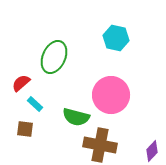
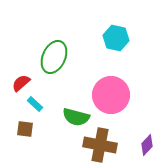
purple diamond: moved 5 px left, 6 px up
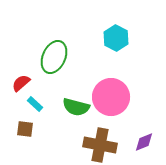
cyan hexagon: rotated 15 degrees clockwise
pink circle: moved 2 px down
green semicircle: moved 10 px up
purple diamond: moved 3 px left, 3 px up; rotated 25 degrees clockwise
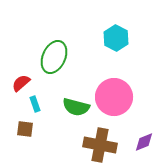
pink circle: moved 3 px right
cyan rectangle: rotated 28 degrees clockwise
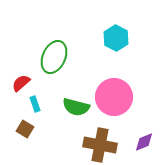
brown square: rotated 24 degrees clockwise
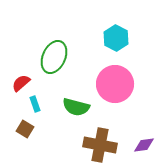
pink circle: moved 1 px right, 13 px up
purple diamond: moved 3 px down; rotated 15 degrees clockwise
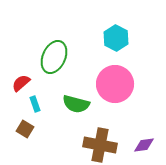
green semicircle: moved 3 px up
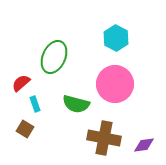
brown cross: moved 4 px right, 7 px up
